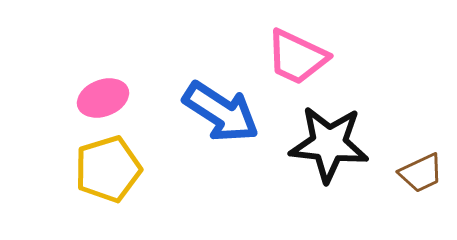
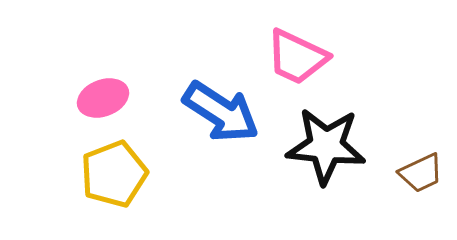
black star: moved 3 px left, 2 px down
yellow pentagon: moved 6 px right, 5 px down; rotated 4 degrees counterclockwise
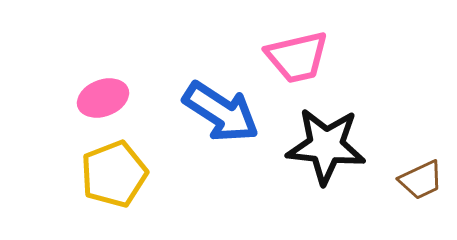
pink trapezoid: rotated 38 degrees counterclockwise
brown trapezoid: moved 7 px down
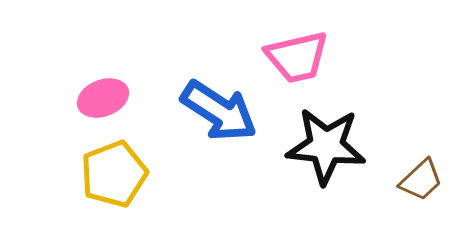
blue arrow: moved 2 px left, 1 px up
brown trapezoid: rotated 18 degrees counterclockwise
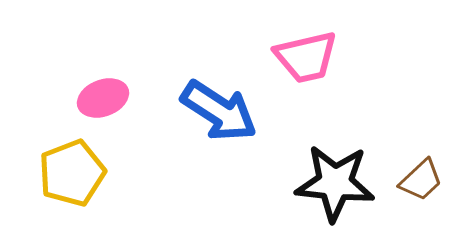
pink trapezoid: moved 9 px right
black star: moved 9 px right, 37 px down
yellow pentagon: moved 42 px left, 1 px up
